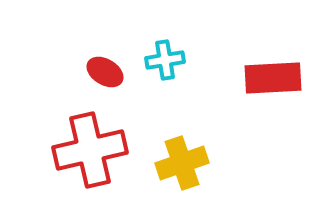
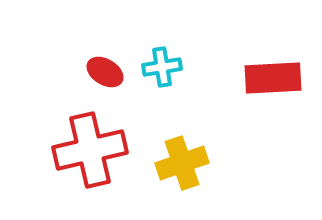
cyan cross: moved 3 px left, 7 px down
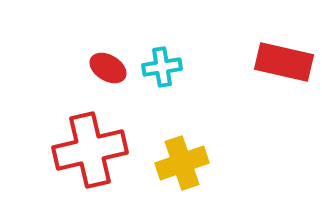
red ellipse: moved 3 px right, 4 px up
red rectangle: moved 11 px right, 16 px up; rotated 16 degrees clockwise
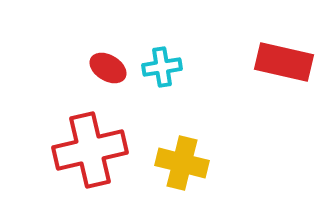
yellow cross: rotated 33 degrees clockwise
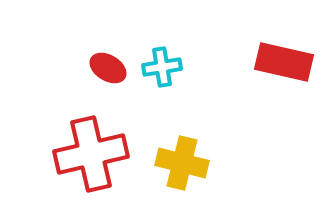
red cross: moved 1 px right, 4 px down
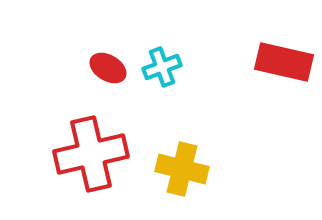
cyan cross: rotated 12 degrees counterclockwise
yellow cross: moved 6 px down
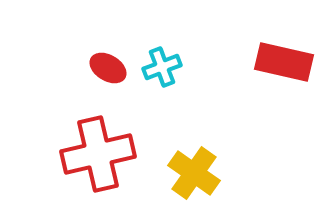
red cross: moved 7 px right
yellow cross: moved 12 px right, 4 px down; rotated 21 degrees clockwise
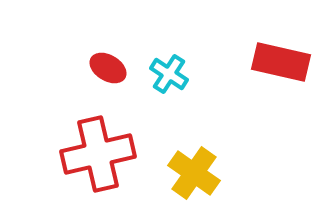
red rectangle: moved 3 px left
cyan cross: moved 7 px right, 7 px down; rotated 36 degrees counterclockwise
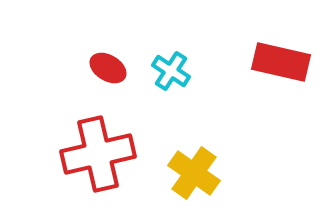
cyan cross: moved 2 px right, 3 px up
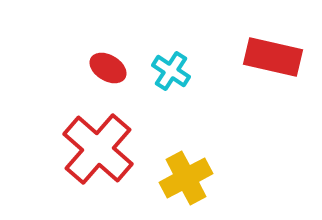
red rectangle: moved 8 px left, 5 px up
red cross: moved 5 px up; rotated 36 degrees counterclockwise
yellow cross: moved 8 px left, 5 px down; rotated 27 degrees clockwise
